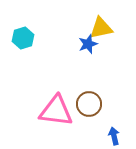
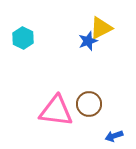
yellow triangle: rotated 15 degrees counterclockwise
cyan hexagon: rotated 15 degrees counterclockwise
blue star: moved 3 px up
blue arrow: rotated 96 degrees counterclockwise
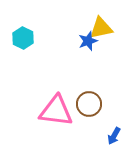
yellow triangle: rotated 15 degrees clockwise
blue arrow: rotated 42 degrees counterclockwise
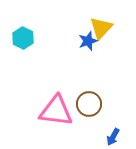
yellow triangle: rotated 35 degrees counterclockwise
blue arrow: moved 1 px left, 1 px down
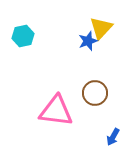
cyan hexagon: moved 2 px up; rotated 20 degrees clockwise
brown circle: moved 6 px right, 11 px up
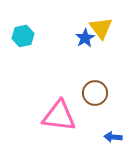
yellow triangle: rotated 20 degrees counterclockwise
blue star: moved 3 px left, 3 px up; rotated 12 degrees counterclockwise
pink triangle: moved 3 px right, 5 px down
blue arrow: rotated 66 degrees clockwise
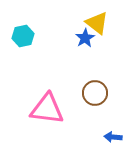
yellow triangle: moved 4 px left, 5 px up; rotated 15 degrees counterclockwise
pink triangle: moved 12 px left, 7 px up
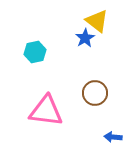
yellow triangle: moved 2 px up
cyan hexagon: moved 12 px right, 16 px down
pink triangle: moved 1 px left, 2 px down
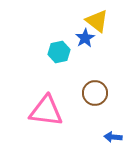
cyan hexagon: moved 24 px right
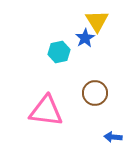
yellow triangle: rotated 20 degrees clockwise
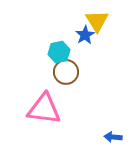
blue star: moved 3 px up
brown circle: moved 29 px left, 21 px up
pink triangle: moved 2 px left, 2 px up
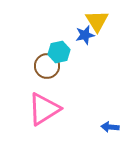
blue star: rotated 18 degrees clockwise
brown circle: moved 19 px left, 6 px up
pink triangle: rotated 39 degrees counterclockwise
blue arrow: moved 3 px left, 10 px up
